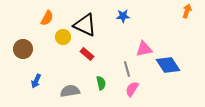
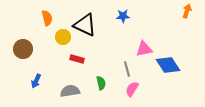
orange semicircle: rotated 42 degrees counterclockwise
red rectangle: moved 10 px left, 5 px down; rotated 24 degrees counterclockwise
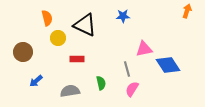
yellow circle: moved 5 px left, 1 px down
brown circle: moved 3 px down
red rectangle: rotated 16 degrees counterclockwise
blue arrow: rotated 24 degrees clockwise
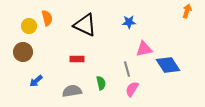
blue star: moved 6 px right, 6 px down
yellow circle: moved 29 px left, 12 px up
gray semicircle: moved 2 px right
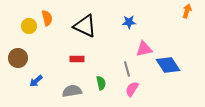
black triangle: moved 1 px down
brown circle: moved 5 px left, 6 px down
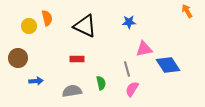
orange arrow: rotated 48 degrees counterclockwise
blue arrow: rotated 144 degrees counterclockwise
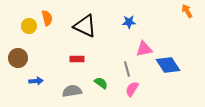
green semicircle: rotated 40 degrees counterclockwise
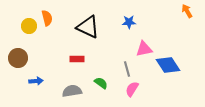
black triangle: moved 3 px right, 1 px down
